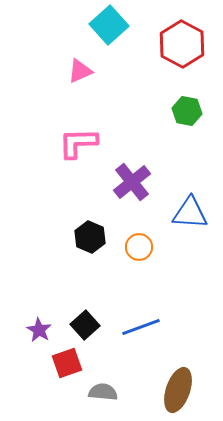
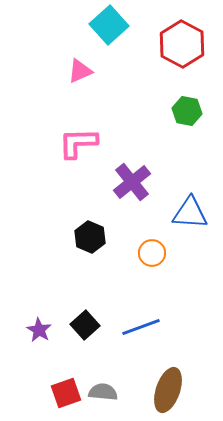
orange circle: moved 13 px right, 6 px down
red square: moved 1 px left, 30 px down
brown ellipse: moved 10 px left
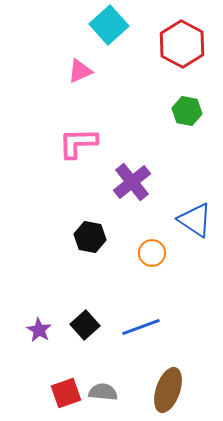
blue triangle: moved 5 px right, 7 px down; rotated 30 degrees clockwise
black hexagon: rotated 12 degrees counterclockwise
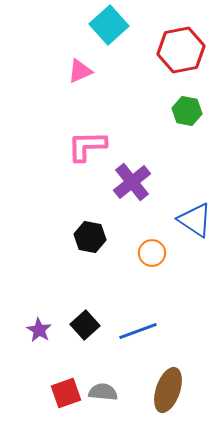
red hexagon: moved 1 px left, 6 px down; rotated 21 degrees clockwise
pink L-shape: moved 9 px right, 3 px down
blue line: moved 3 px left, 4 px down
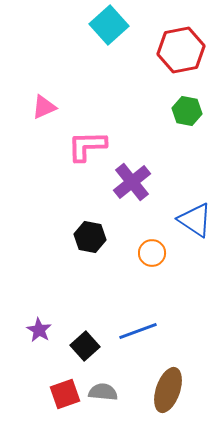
pink triangle: moved 36 px left, 36 px down
black square: moved 21 px down
red square: moved 1 px left, 1 px down
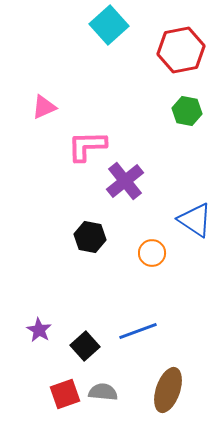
purple cross: moved 7 px left, 1 px up
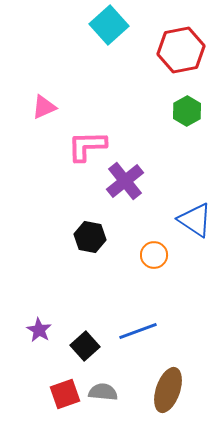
green hexagon: rotated 20 degrees clockwise
orange circle: moved 2 px right, 2 px down
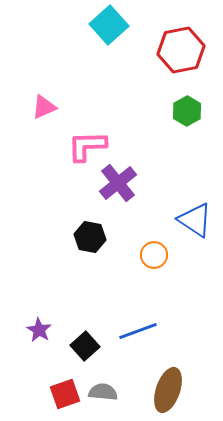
purple cross: moved 7 px left, 2 px down
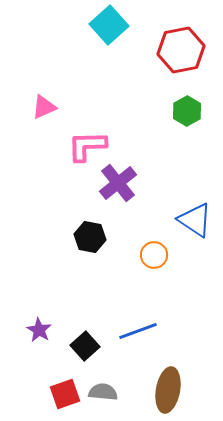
brown ellipse: rotated 9 degrees counterclockwise
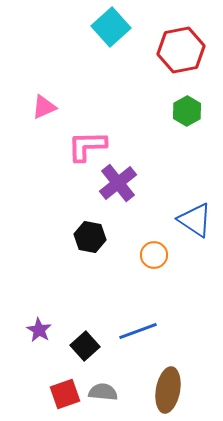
cyan square: moved 2 px right, 2 px down
